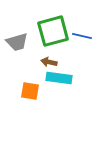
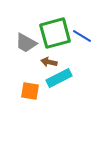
green square: moved 2 px right, 2 px down
blue line: rotated 18 degrees clockwise
gray trapezoid: moved 9 px right, 1 px down; rotated 45 degrees clockwise
cyan rectangle: rotated 35 degrees counterclockwise
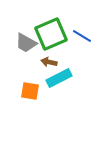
green square: moved 4 px left, 1 px down; rotated 8 degrees counterclockwise
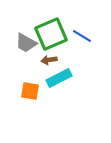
brown arrow: moved 2 px up; rotated 21 degrees counterclockwise
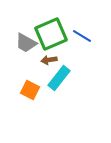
cyan rectangle: rotated 25 degrees counterclockwise
orange square: moved 1 px up; rotated 18 degrees clockwise
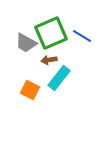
green square: moved 1 px up
